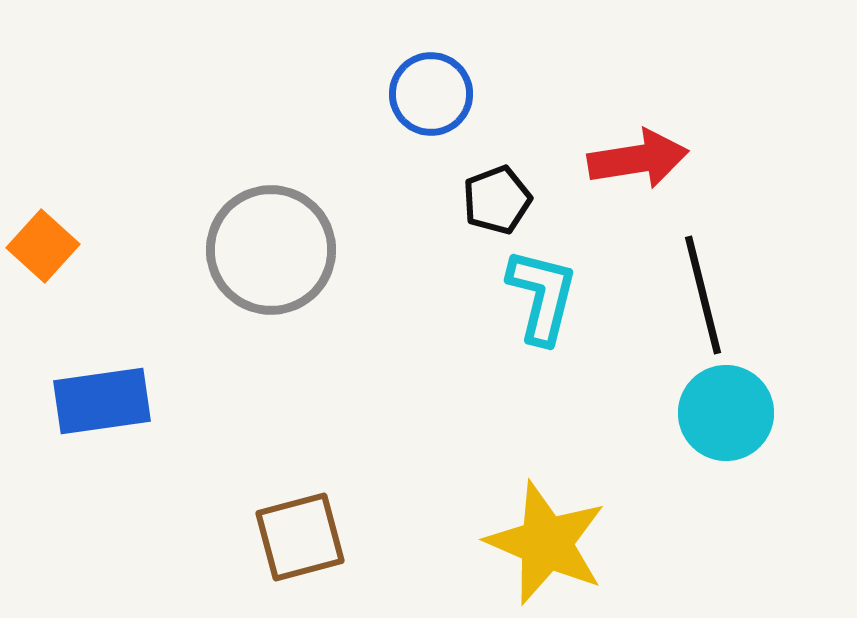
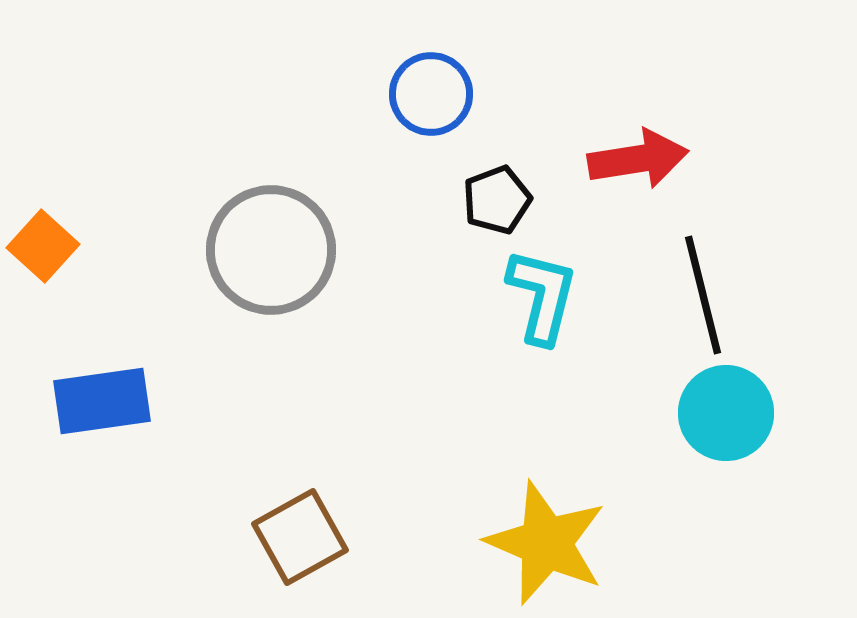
brown square: rotated 14 degrees counterclockwise
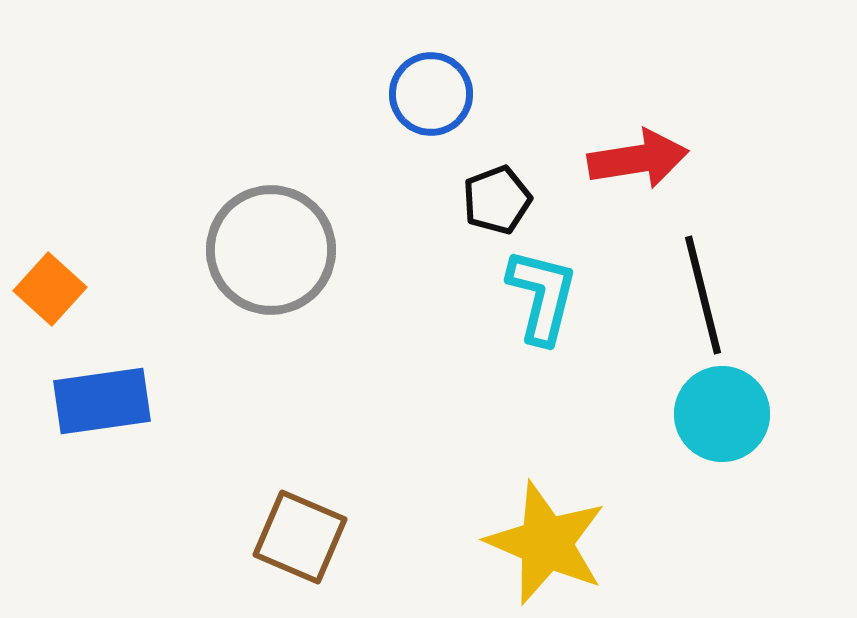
orange square: moved 7 px right, 43 px down
cyan circle: moved 4 px left, 1 px down
brown square: rotated 38 degrees counterclockwise
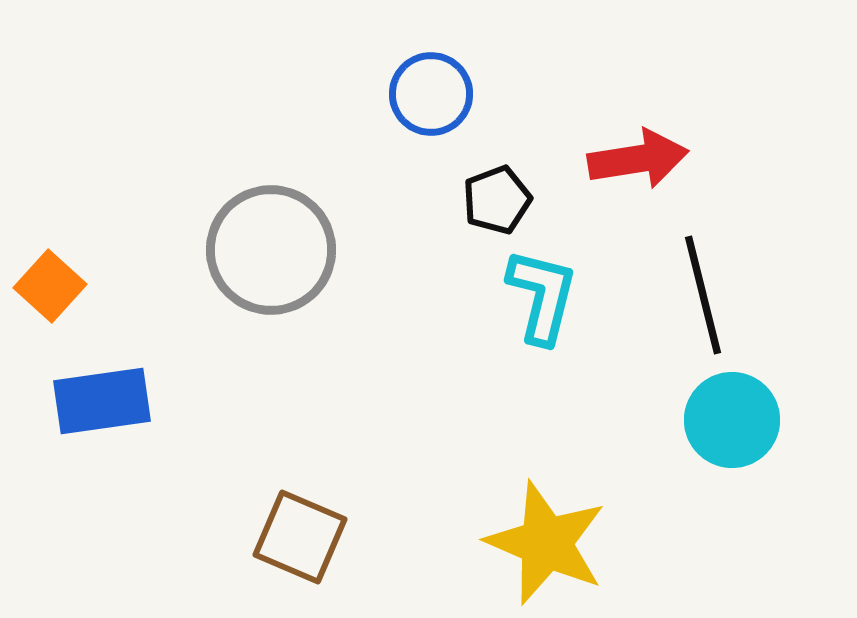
orange square: moved 3 px up
cyan circle: moved 10 px right, 6 px down
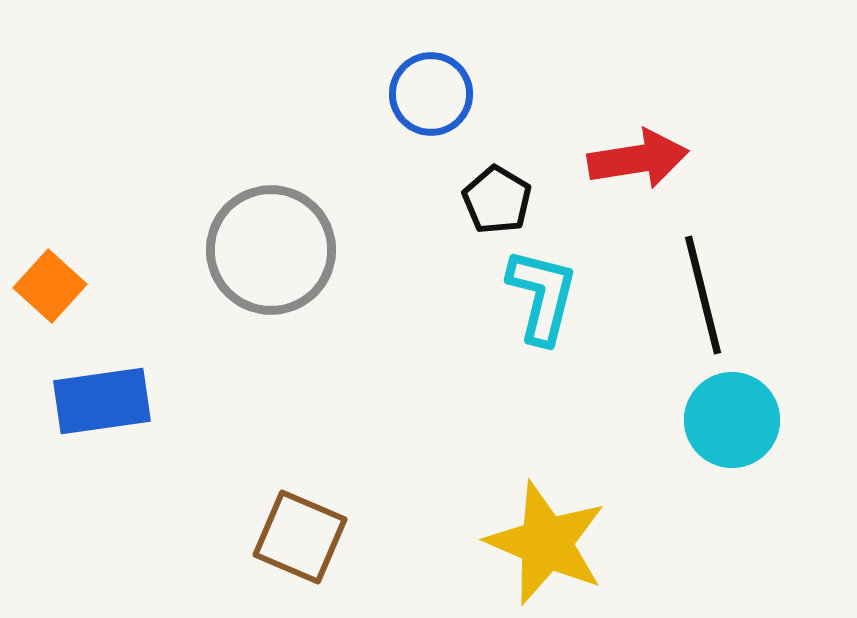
black pentagon: rotated 20 degrees counterclockwise
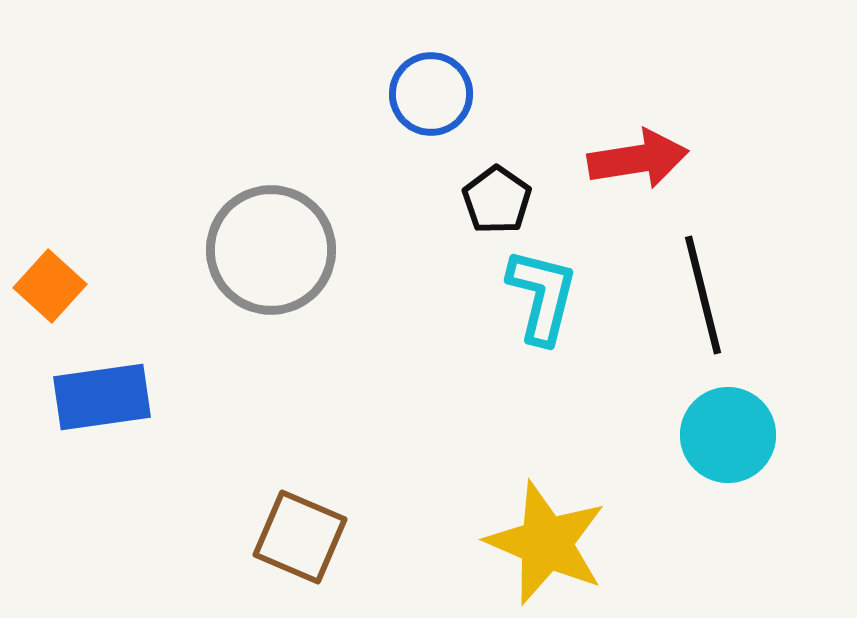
black pentagon: rotated 4 degrees clockwise
blue rectangle: moved 4 px up
cyan circle: moved 4 px left, 15 px down
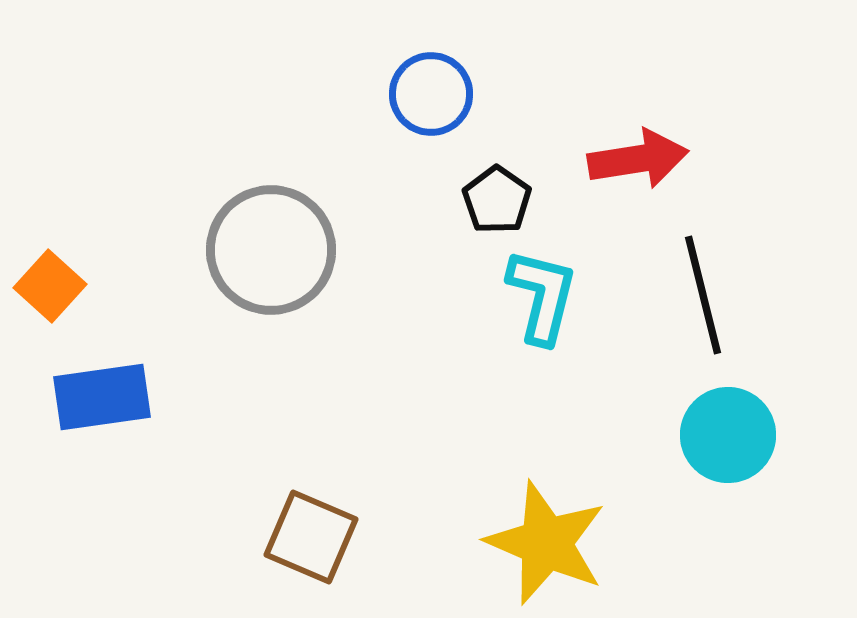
brown square: moved 11 px right
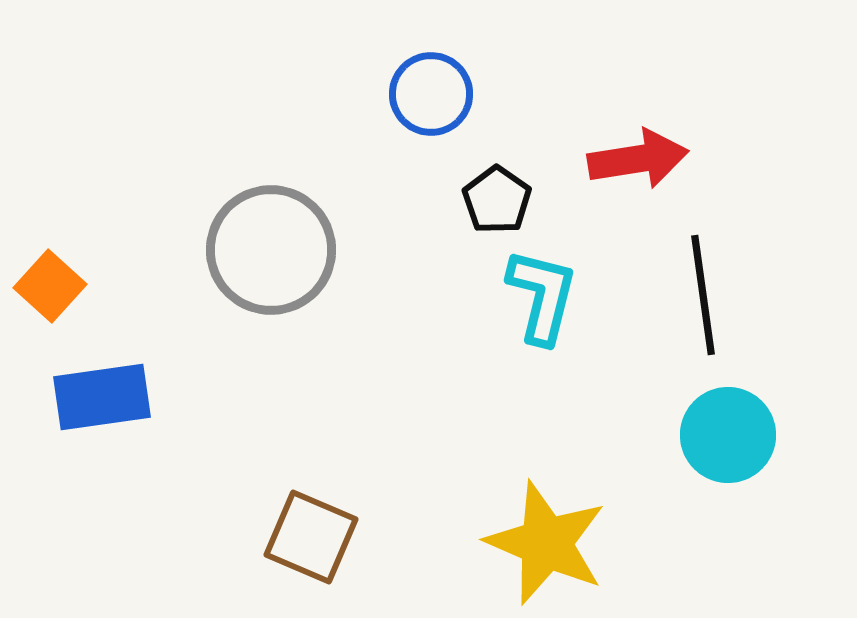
black line: rotated 6 degrees clockwise
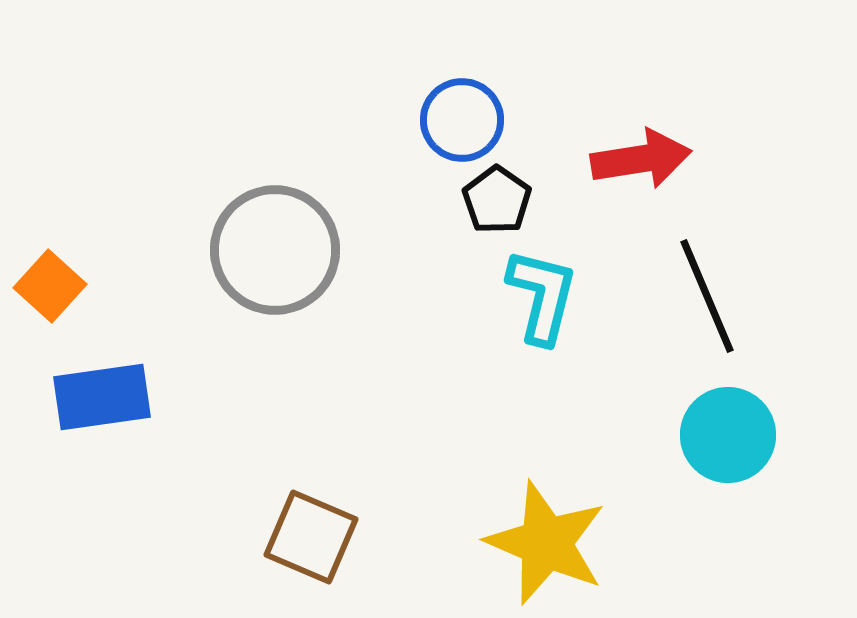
blue circle: moved 31 px right, 26 px down
red arrow: moved 3 px right
gray circle: moved 4 px right
black line: moved 4 px right, 1 px down; rotated 15 degrees counterclockwise
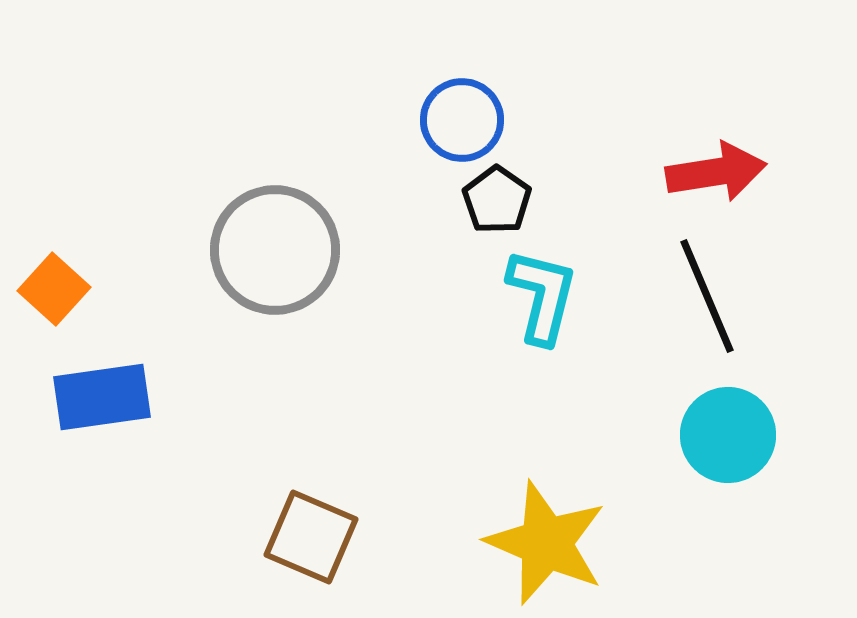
red arrow: moved 75 px right, 13 px down
orange square: moved 4 px right, 3 px down
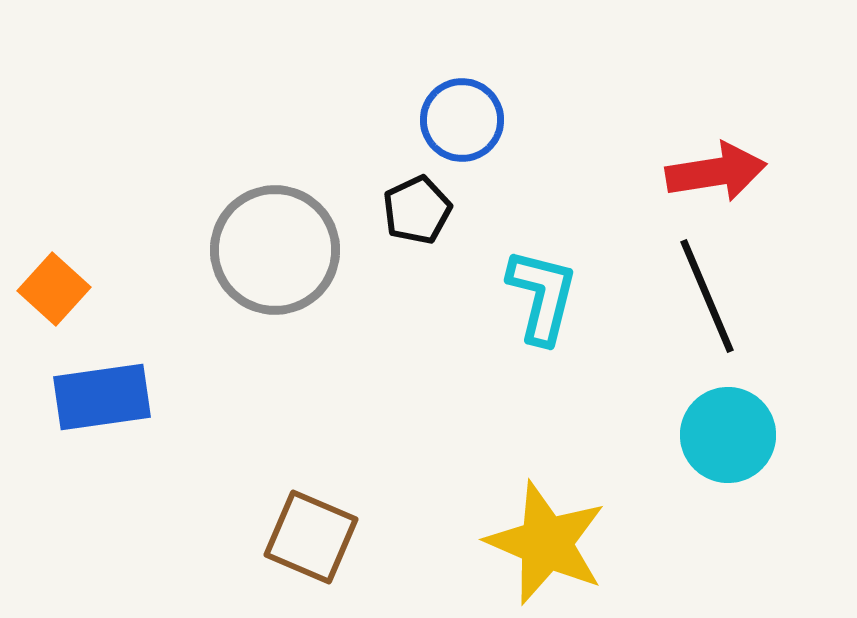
black pentagon: moved 80 px left, 10 px down; rotated 12 degrees clockwise
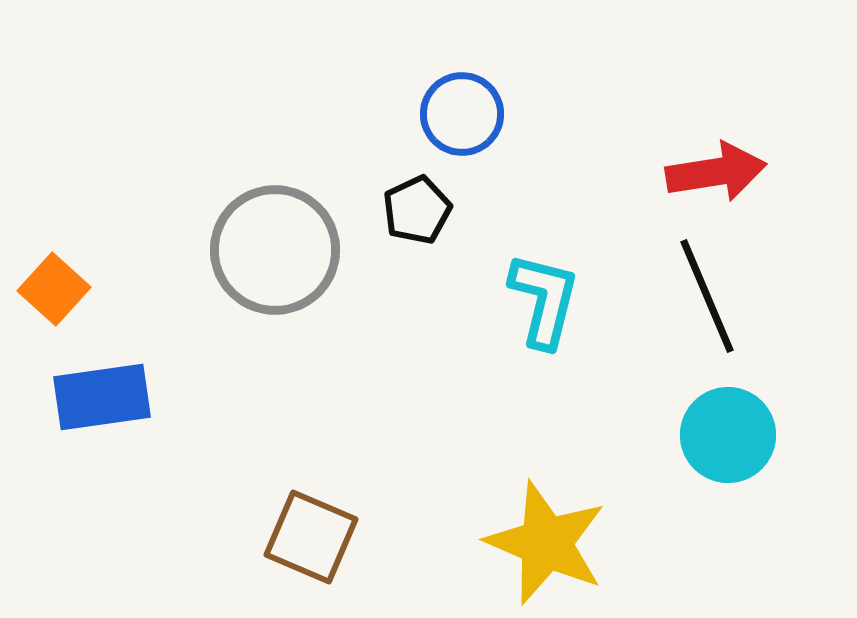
blue circle: moved 6 px up
cyan L-shape: moved 2 px right, 4 px down
